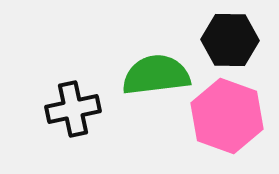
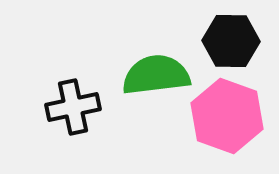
black hexagon: moved 1 px right, 1 px down
black cross: moved 2 px up
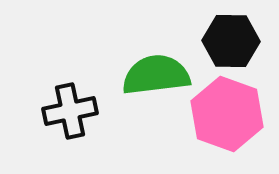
black cross: moved 3 px left, 4 px down
pink hexagon: moved 2 px up
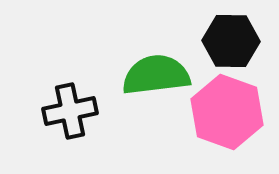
pink hexagon: moved 2 px up
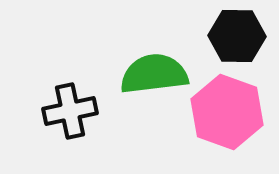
black hexagon: moved 6 px right, 5 px up
green semicircle: moved 2 px left, 1 px up
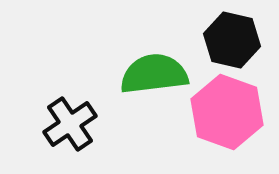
black hexagon: moved 5 px left, 4 px down; rotated 12 degrees clockwise
black cross: moved 13 px down; rotated 22 degrees counterclockwise
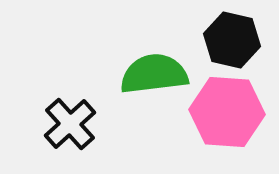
pink hexagon: rotated 16 degrees counterclockwise
black cross: rotated 8 degrees counterclockwise
